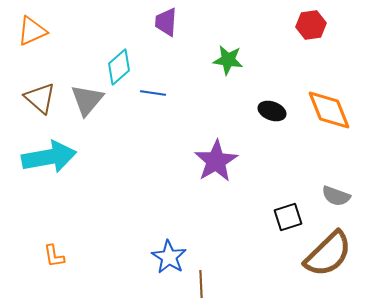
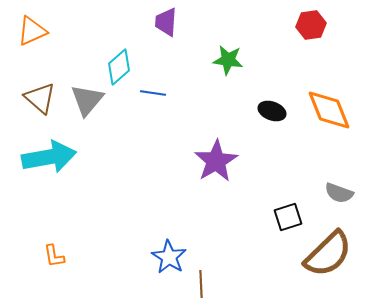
gray semicircle: moved 3 px right, 3 px up
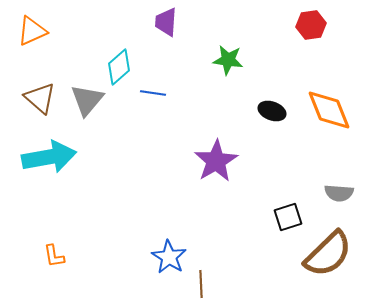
gray semicircle: rotated 16 degrees counterclockwise
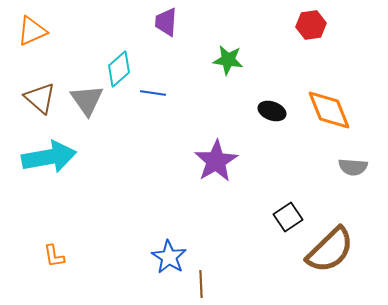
cyan diamond: moved 2 px down
gray triangle: rotated 15 degrees counterclockwise
gray semicircle: moved 14 px right, 26 px up
black square: rotated 16 degrees counterclockwise
brown semicircle: moved 2 px right, 4 px up
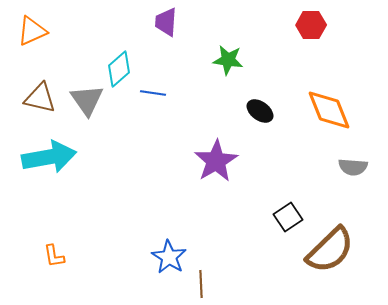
red hexagon: rotated 8 degrees clockwise
brown triangle: rotated 28 degrees counterclockwise
black ellipse: moved 12 px left; rotated 16 degrees clockwise
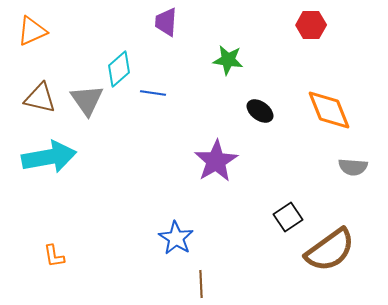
brown semicircle: rotated 8 degrees clockwise
blue star: moved 7 px right, 19 px up
